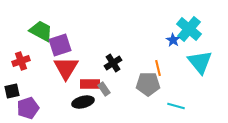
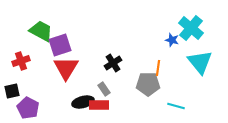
cyan cross: moved 2 px right, 1 px up
blue star: moved 1 px left; rotated 16 degrees counterclockwise
orange line: rotated 21 degrees clockwise
red rectangle: moved 9 px right, 21 px down
purple pentagon: rotated 25 degrees counterclockwise
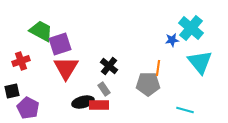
blue star: rotated 24 degrees counterclockwise
purple square: moved 1 px up
black cross: moved 4 px left, 3 px down; rotated 18 degrees counterclockwise
cyan line: moved 9 px right, 4 px down
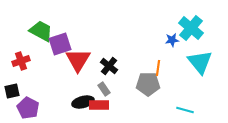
red triangle: moved 12 px right, 8 px up
